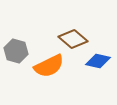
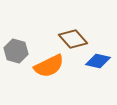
brown diamond: rotated 8 degrees clockwise
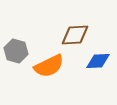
brown diamond: moved 2 px right, 4 px up; rotated 52 degrees counterclockwise
blue diamond: rotated 15 degrees counterclockwise
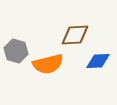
orange semicircle: moved 1 px left, 2 px up; rotated 12 degrees clockwise
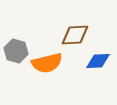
orange semicircle: moved 1 px left, 1 px up
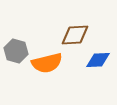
blue diamond: moved 1 px up
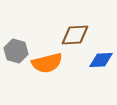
blue diamond: moved 3 px right
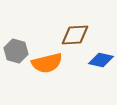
blue diamond: rotated 15 degrees clockwise
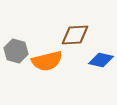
orange semicircle: moved 2 px up
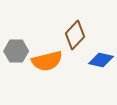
brown diamond: rotated 44 degrees counterclockwise
gray hexagon: rotated 15 degrees counterclockwise
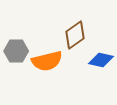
brown diamond: rotated 12 degrees clockwise
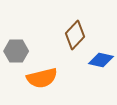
brown diamond: rotated 12 degrees counterclockwise
orange semicircle: moved 5 px left, 17 px down
